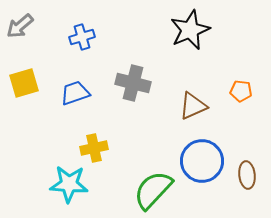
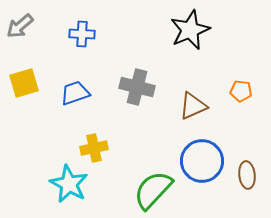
blue cross: moved 3 px up; rotated 20 degrees clockwise
gray cross: moved 4 px right, 4 px down
cyan star: rotated 24 degrees clockwise
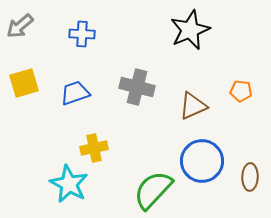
brown ellipse: moved 3 px right, 2 px down; rotated 8 degrees clockwise
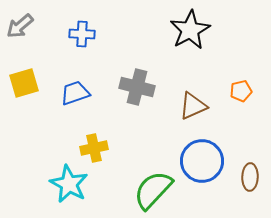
black star: rotated 6 degrees counterclockwise
orange pentagon: rotated 20 degrees counterclockwise
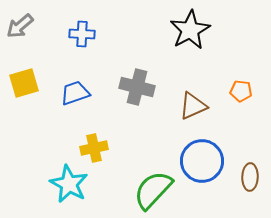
orange pentagon: rotated 20 degrees clockwise
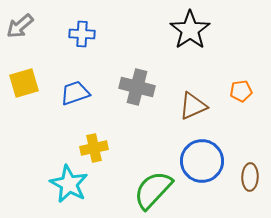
black star: rotated 6 degrees counterclockwise
orange pentagon: rotated 15 degrees counterclockwise
